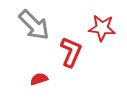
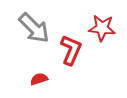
gray arrow: moved 3 px down
red L-shape: moved 2 px up
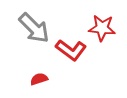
red L-shape: rotated 104 degrees clockwise
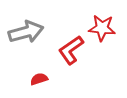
gray arrow: moved 8 px left, 4 px down; rotated 60 degrees counterclockwise
red L-shape: rotated 108 degrees clockwise
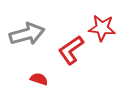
gray arrow: moved 1 px right, 2 px down
red semicircle: rotated 36 degrees clockwise
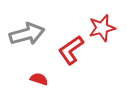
red star: rotated 20 degrees counterclockwise
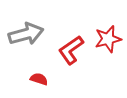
red star: moved 6 px right, 11 px down
gray arrow: moved 1 px left
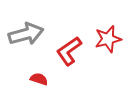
red L-shape: moved 2 px left, 1 px down
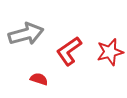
red star: moved 2 px right, 13 px down
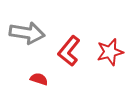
gray arrow: moved 1 px right, 1 px up; rotated 24 degrees clockwise
red L-shape: rotated 16 degrees counterclockwise
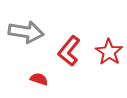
gray arrow: moved 1 px left, 1 px up
red star: moved 1 px left; rotated 24 degrees counterclockwise
